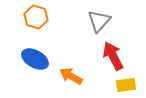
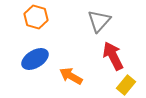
blue ellipse: rotated 60 degrees counterclockwise
yellow rectangle: rotated 42 degrees counterclockwise
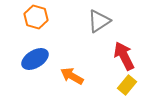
gray triangle: rotated 15 degrees clockwise
red arrow: moved 11 px right
orange arrow: moved 1 px right
yellow rectangle: moved 1 px right
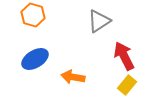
orange hexagon: moved 3 px left, 2 px up
orange arrow: moved 1 px right, 1 px down; rotated 20 degrees counterclockwise
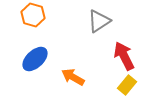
blue ellipse: rotated 12 degrees counterclockwise
orange arrow: rotated 20 degrees clockwise
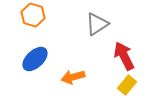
gray triangle: moved 2 px left, 3 px down
orange arrow: rotated 45 degrees counterclockwise
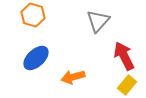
gray triangle: moved 1 px right, 3 px up; rotated 15 degrees counterclockwise
blue ellipse: moved 1 px right, 1 px up
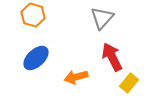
gray triangle: moved 4 px right, 3 px up
red arrow: moved 12 px left, 1 px down
orange arrow: moved 3 px right
yellow rectangle: moved 2 px right, 2 px up
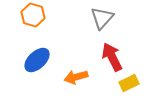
blue ellipse: moved 1 px right, 2 px down
yellow rectangle: rotated 24 degrees clockwise
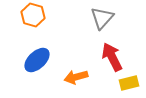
yellow rectangle: rotated 12 degrees clockwise
